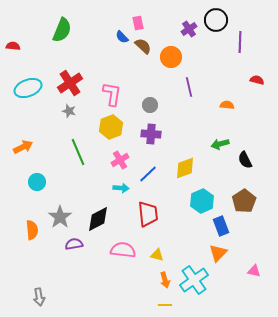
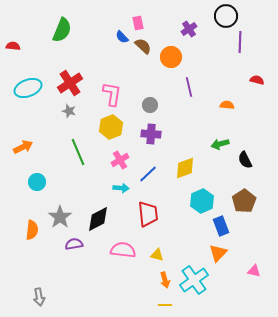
black circle at (216, 20): moved 10 px right, 4 px up
orange semicircle at (32, 230): rotated 12 degrees clockwise
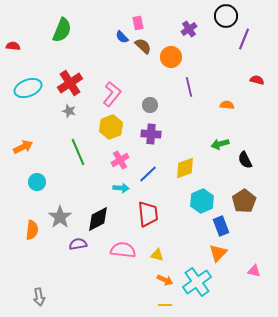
purple line at (240, 42): moved 4 px right, 3 px up; rotated 20 degrees clockwise
pink L-shape at (112, 94): rotated 30 degrees clockwise
purple semicircle at (74, 244): moved 4 px right
orange arrow at (165, 280): rotated 49 degrees counterclockwise
cyan cross at (194, 280): moved 3 px right, 2 px down
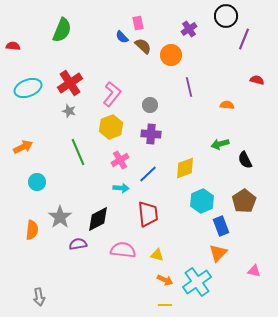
orange circle at (171, 57): moved 2 px up
